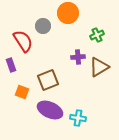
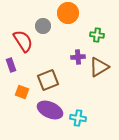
green cross: rotated 32 degrees clockwise
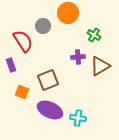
green cross: moved 3 px left; rotated 24 degrees clockwise
brown triangle: moved 1 px right, 1 px up
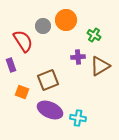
orange circle: moved 2 px left, 7 px down
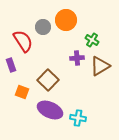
gray circle: moved 1 px down
green cross: moved 2 px left, 5 px down
purple cross: moved 1 px left, 1 px down
brown square: rotated 25 degrees counterclockwise
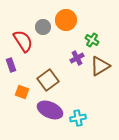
purple cross: rotated 24 degrees counterclockwise
brown square: rotated 10 degrees clockwise
cyan cross: rotated 21 degrees counterclockwise
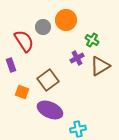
red semicircle: moved 1 px right
cyan cross: moved 11 px down
